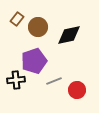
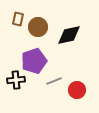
brown rectangle: moved 1 px right; rotated 24 degrees counterclockwise
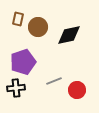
purple pentagon: moved 11 px left, 1 px down
black cross: moved 8 px down
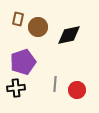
gray line: moved 1 px right, 3 px down; rotated 63 degrees counterclockwise
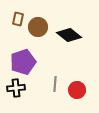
black diamond: rotated 50 degrees clockwise
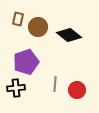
purple pentagon: moved 3 px right
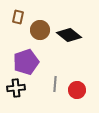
brown rectangle: moved 2 px up
brown circle: moved 2 px right, 3 px down
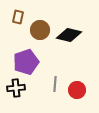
black diamond: rotated 25 degrees counterclockwise
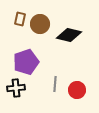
brown rectangle: moved 2 px right, 2 px down
brown circle: moved 6 px up
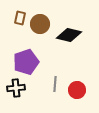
brown rectangle: moved 1 px up
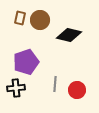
brown circle: moved 4 px up
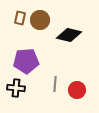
purple pentagon: moved 1 px up; rotated 15 degrees clockwise
black cross: rotated 12 degrees clockwise
